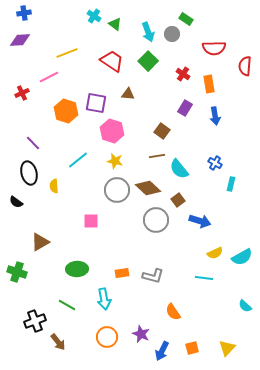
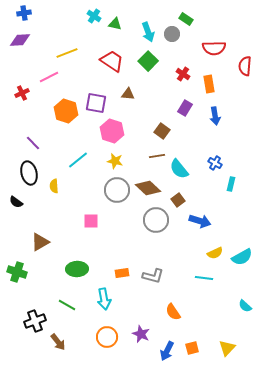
green triangle at (115, 24): rotated 24 degrees counterclockwise
blue arrow at (162, 351): moved 5 px right
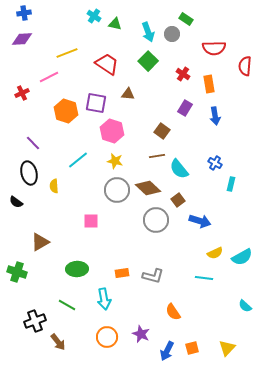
purple diamond at (20, 40): moved 2 px right, 1 px up
red trapezoid at (112, 61): moved 5 px left, 3 px down
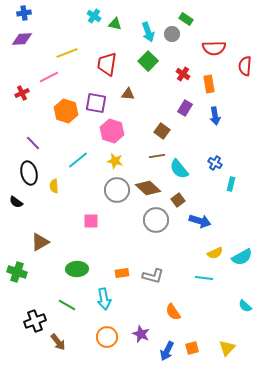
red trapezoid at (107, 64): rotated 115 degrees counterclockwise
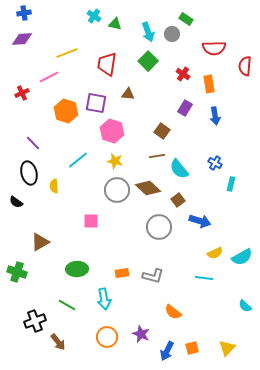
gray circle at (156, 220): moved 3 px right, 7 px down
orange semicircle at (173, 312): rotated 18 degrees counterclockwise
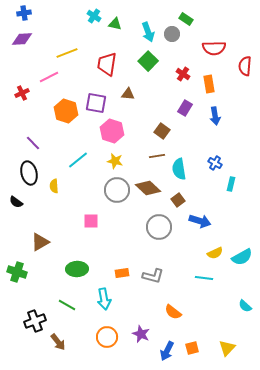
cyan semicircle at (179, 169): rotated 30 degrees clockwise
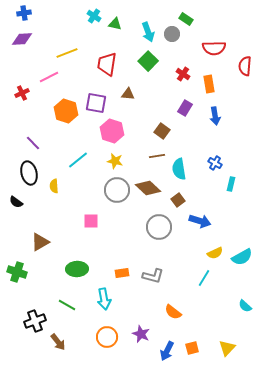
cyan line at (204, 278): rotated 66 degrees counterclockwise
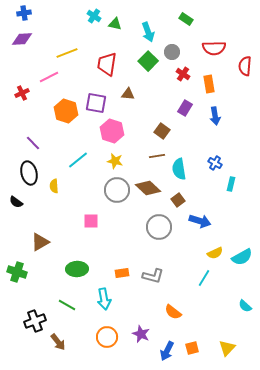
gray circle at (172, 34): moved 18 px down
